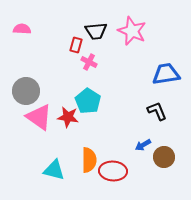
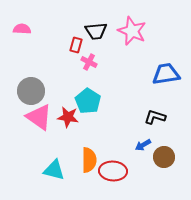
gray circle: moved 5 px right
black L-shape: moved 2 px left, 6 px down; rotated 50 degrees counterclockwise
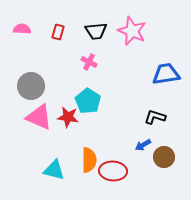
red rectangle: moved 18 px left, 13 px up
gray circle: moved 5 px up
pink triangle: rotated 12 degrees counterclockwise
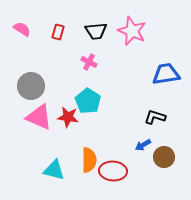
pink semicircle: rotated 30 degrees clockwise
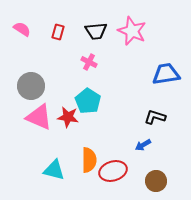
brown circle: moved 8 px left, 24 px down
red ellipse: rotated 20 degrees counterclockwise
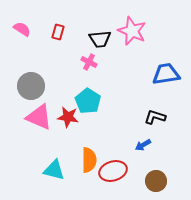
black trapezoid: moved 4 px right, 8 px down
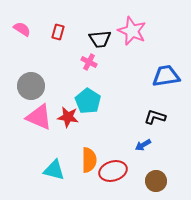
blue trapezoid: moved 2 px down
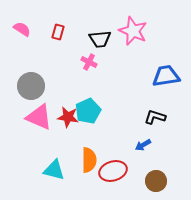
pink star: moved 1 px right
cyan pentagon: moved 10 px down; rotated 15 degrees clockwise
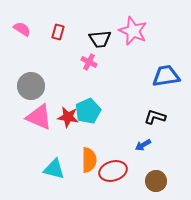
cyan triangle: moved 1 px up
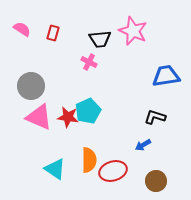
red rectangle: moved 5 px left, 1 px down
cyan triangle: moved 1 px right; rotated 20 degrees clockwise
